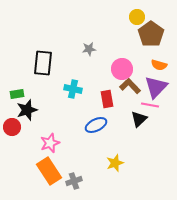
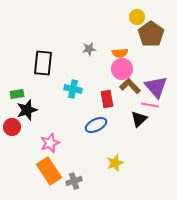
orange semicircle: moved 39 px left, 12 px up; rotated 21 degrees counterclockwise
purple triangle: rotated 25 degrees counterclockwise
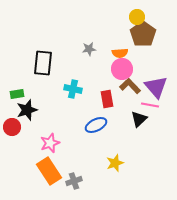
brown pentagon: moved 8 px left
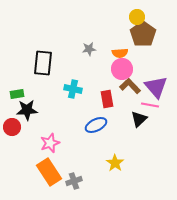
black star: rotated 15 degrees clockwise
yellow star: rotated 18 degrees counterclockwise
orange rectangle: moved 1 px down
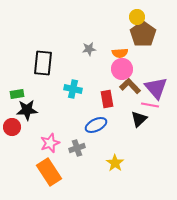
purple triangle: moved 1 px down
gray cross: moved 3 px right, 33 px up
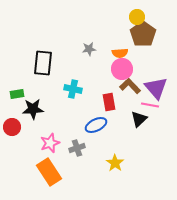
red rectangle: moved 2 px right, 3 px down
black star: moved 6 px right, 1 px up
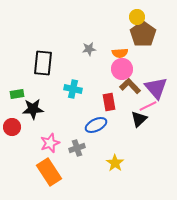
pink line: moved 2 px left, 1 px down; rotated 36 degrees counterclockwise
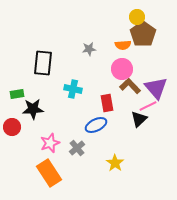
orange semicircle: moved 3 px right, 8 px up
red rectangle: moved 2 px left, 1 px down
gray cross: rotated 21 degrees counterclockwise
orange rectangle: moved 1 px down
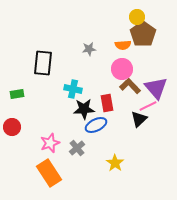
black star: moved 51 px right
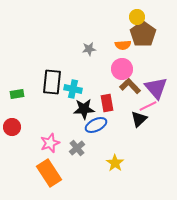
black rectangle: moved 9 px right, 19 px down
